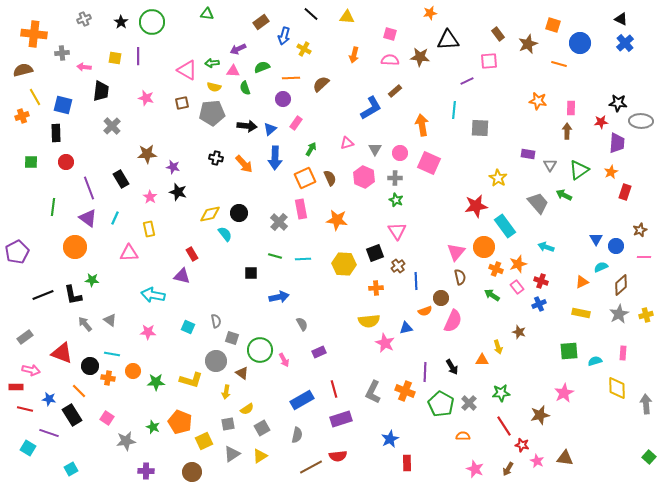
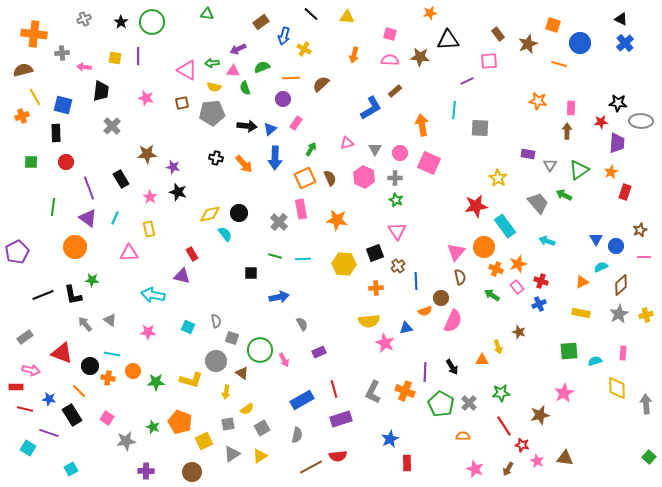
cyan arrow at (546, 247): moved 1 px right, 6 px up
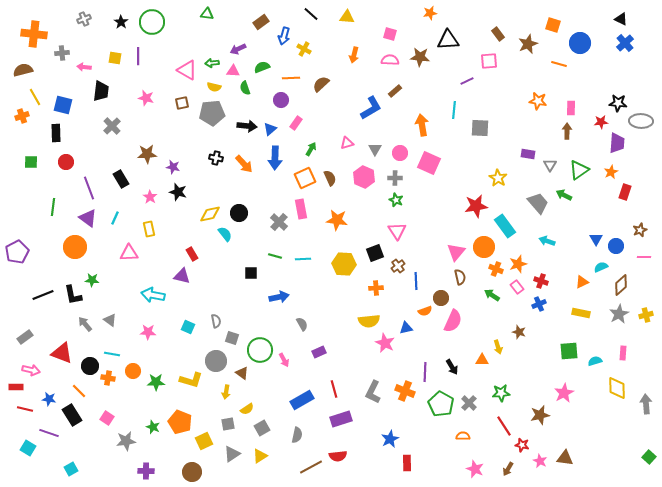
purple circle at (283, 99): moved 2 px left, 1 px down
pink star at (537, 461): moved 3 px right
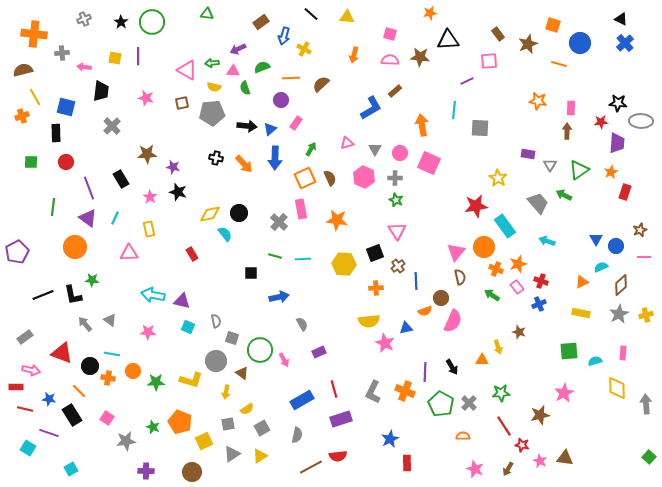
blue square at (63, 105): moved 3 px right, 2 px down
purple triangle at (182, 276): moved 25 px down
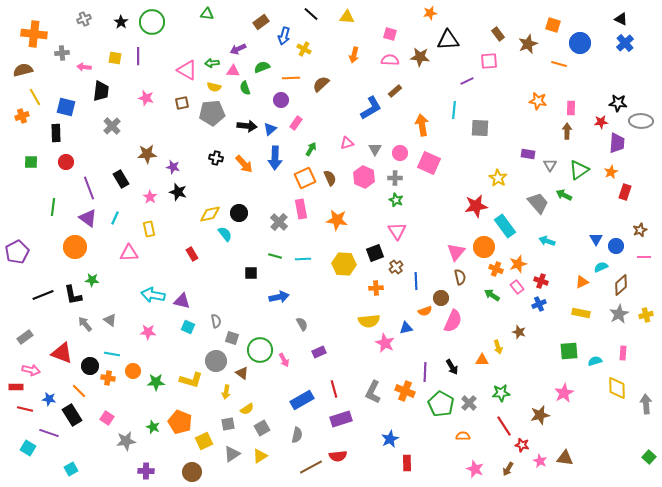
brown cross at (398, 266): moved 2 px left, 1 px down
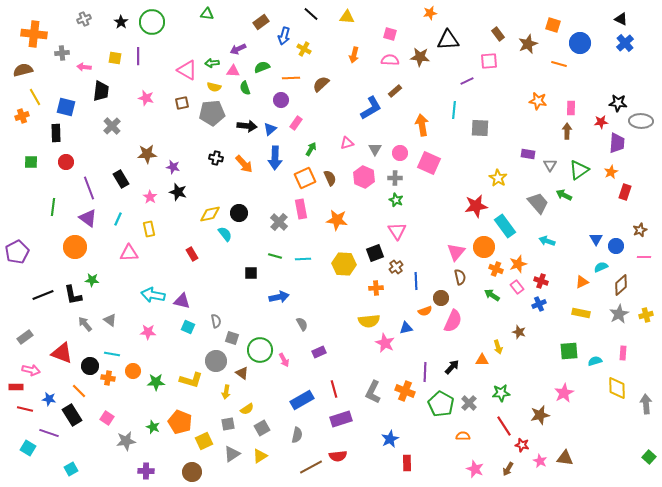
cyan line at (115, 218): moved 3 px right, 1 px down
black arrow at (452, 367): rotated 105 degrees counterclockwise
